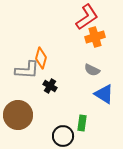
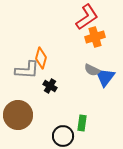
blue triangle: moved 1 px right, 17 px up; rotated 35 degrees clockwise
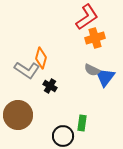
orange cross: moved 1 px down
gray L-shape: rotated 30 degrees clockwise
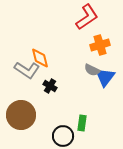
orange cross: moved 5 px right, 7 px down
orange diamond: moved 1 px left; rotated 30 degrees counterclockwise
brown circle: moved 3 px right
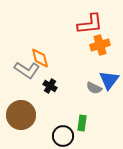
red L-shape: moved 3 px right, 7 px down; rotated 28 degrees clockwise
gray semicircle: moved 2 px right, 18 px down
blue triangle: moved 4 px right, 3 px down
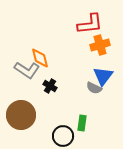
blue triangle: moved 6 px left, 4 px up
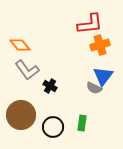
orange diamond: moved 20 px left, 13 px up; rotated 25 degrees counterclockwise
gray L-shape: rotated 20 degrees clockwise
black circle: moved 10 px left, 9 px up
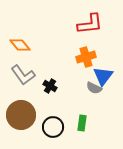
orange cross: moved 14 px left, 12 px down
gray L-shape: moved 4 px left, 5 px down
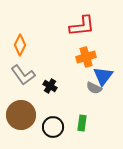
red L-shape: moved 8 px left, 2 px down
orange diamond: rotated 65 degrees clockwise
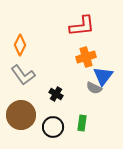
black cross: moved 6 px right, 8 px down
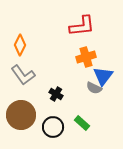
green rectangle: rotated 56 degrees counterclockwise
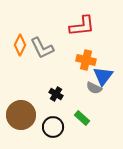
orange cross: moved 3 px down; rotated 30 degrees clockwise
gray L-shape: moved 19 px right, 27 px up; rotated 10 degrees clockwise
green rectangle: moved 5 px up
